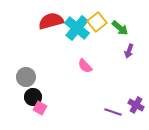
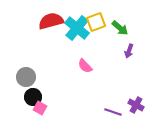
yellow square: moved 1 px left; rotated 18 degrees clockwise
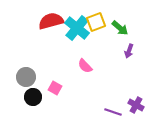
pink square: moved 15 px right, 20 px up
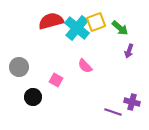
gray circle: moved 7 px left, 10 px up
pink square: moved 1 px right, 8 px up
purple cross: moved 4 px left, 3 px up; rotated 14 degrees counterclockwise
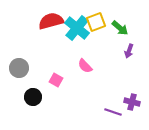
gray circle: moved 1 px down
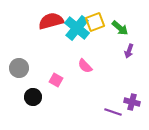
yellow square: moved 1 px left
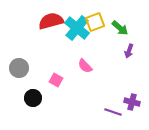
black circle: moved 1 px down
